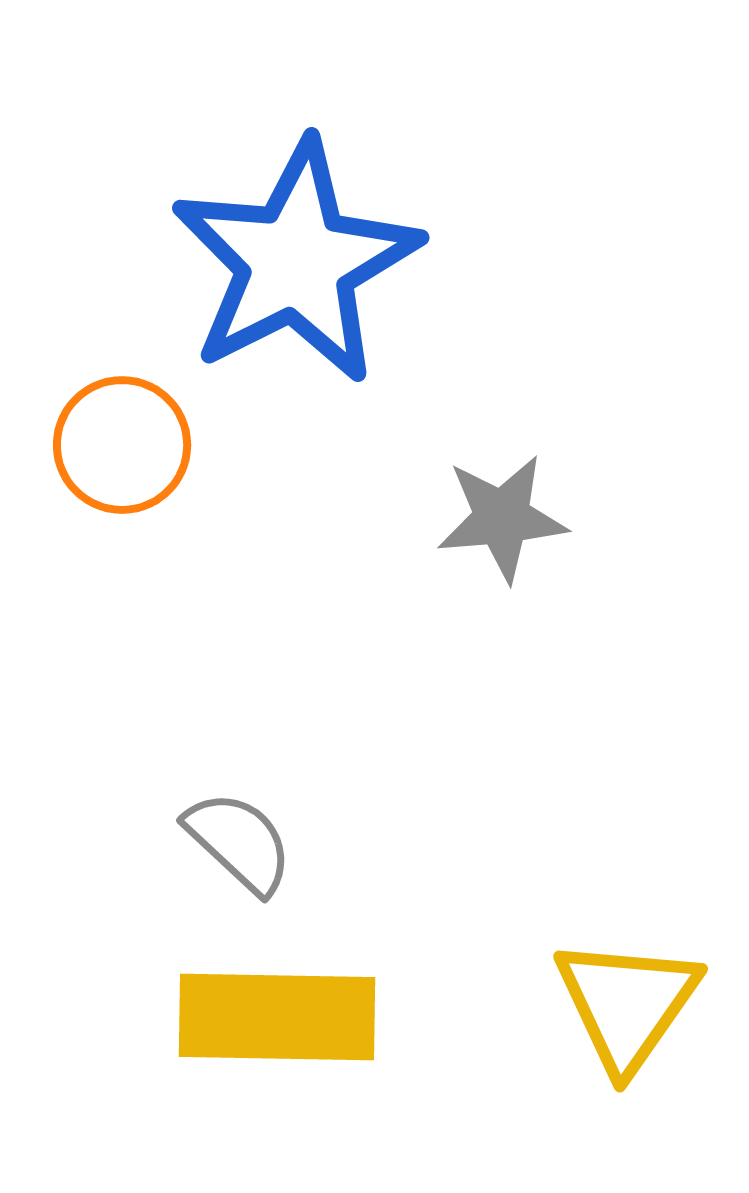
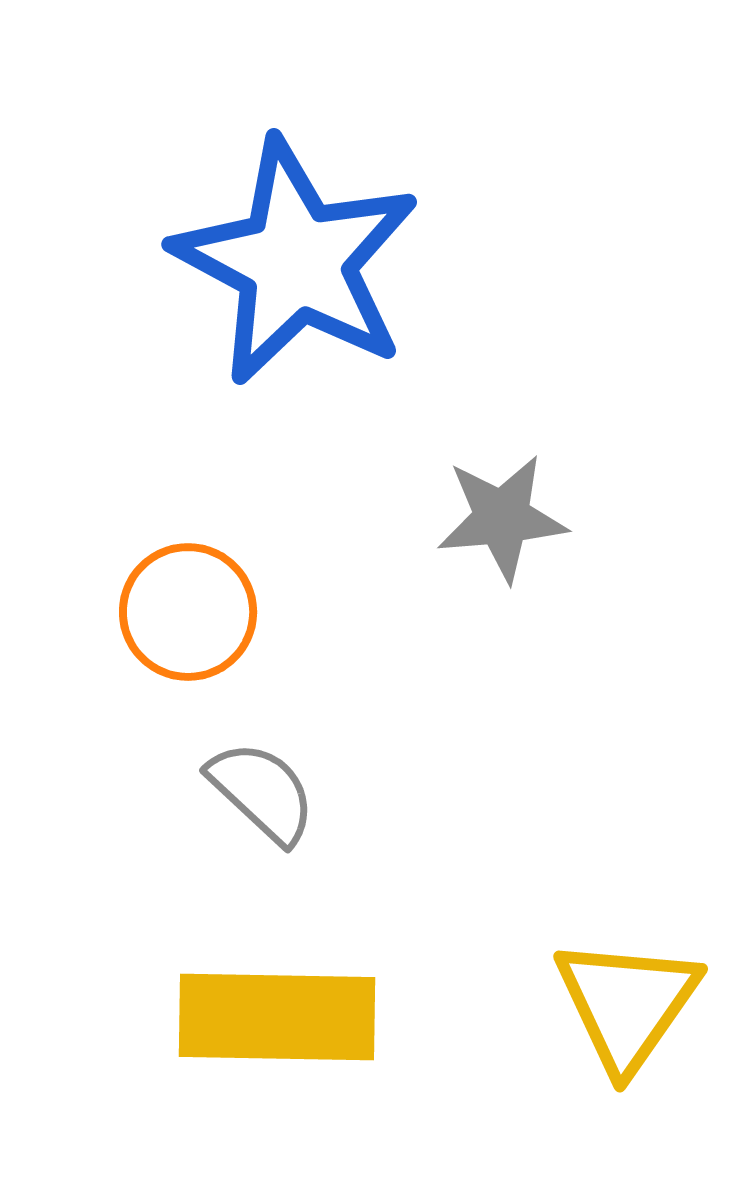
blue star: rotated 17 degrees counterclockwise
orange circle: moved 66 px right, 167 px down
gray semicircle: moved 23 px right, 50 px up
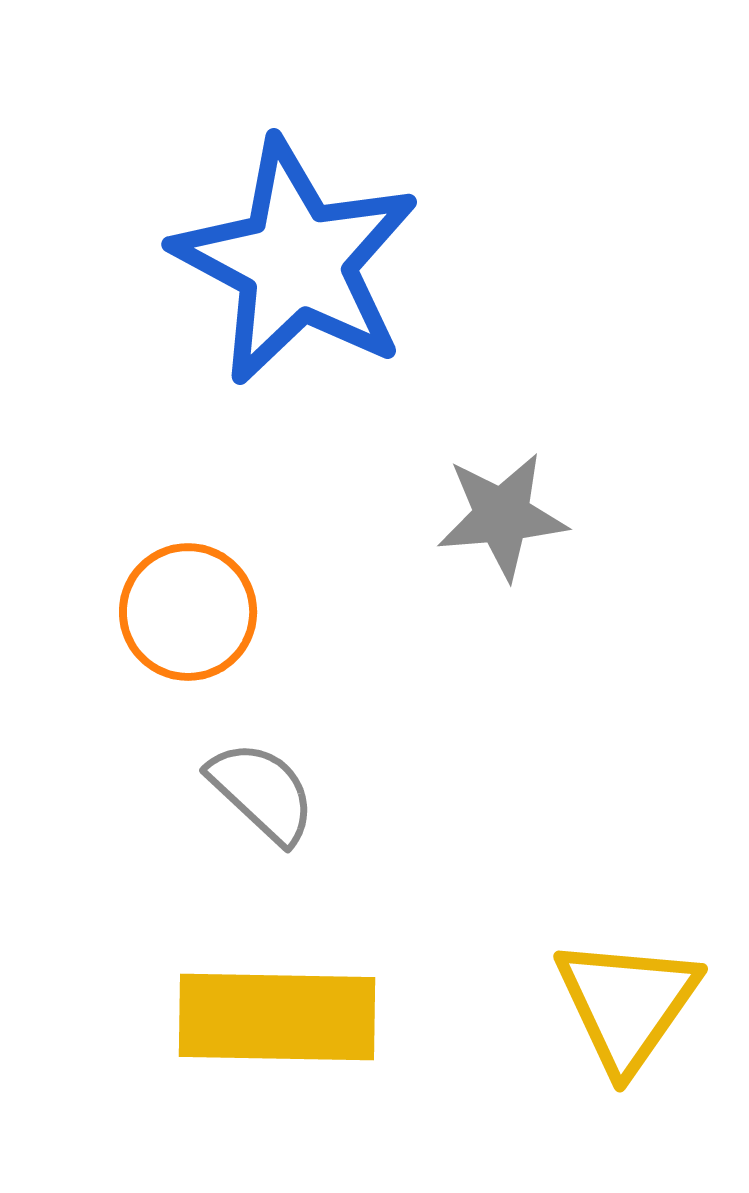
gray star: moved 2 px up
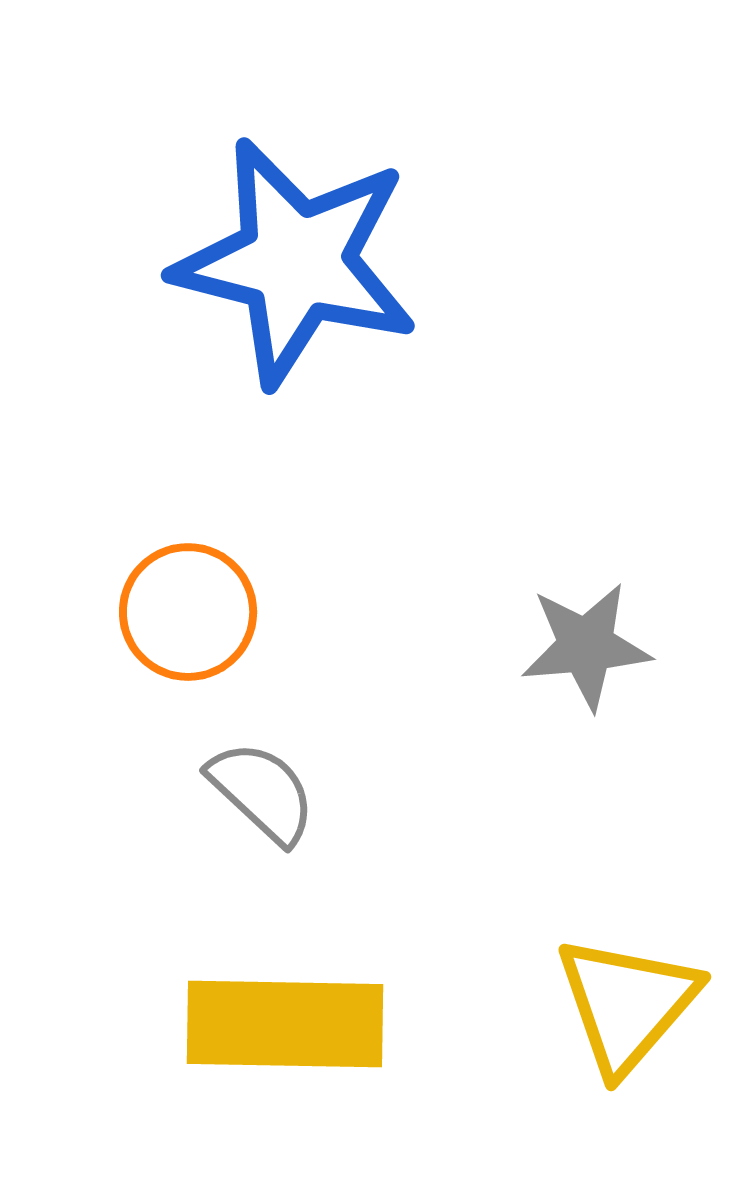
blue star: rotated 14 degrees counterclockwise
gray star: moved 84 px right, 130 px down
yellow triangle: rotated 6 degrees clockwise
yellow rectangle: moved 8 px right, 7 px down
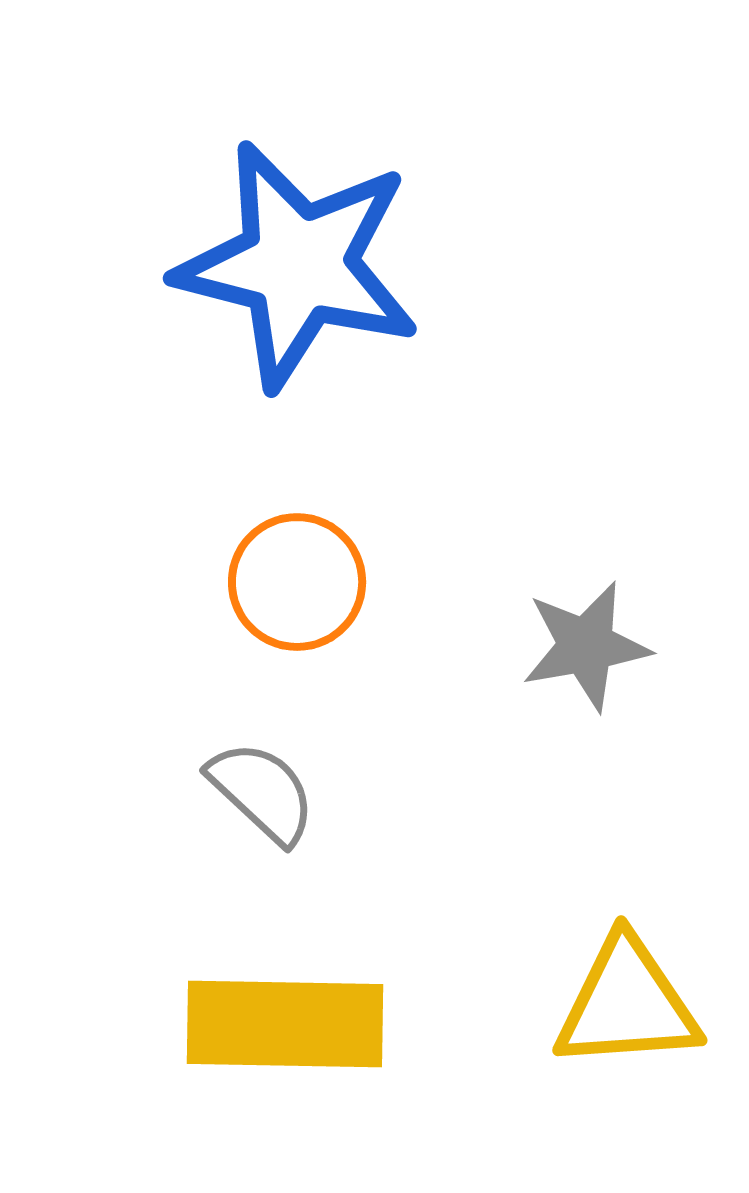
blue star: moved 2 px right, 3 px down
orange circle: moved 109 px right, 30 px up
gray star: rotated 5 degrees counterclockwise
yellow triangle: rotated 45 degrees clockwise
